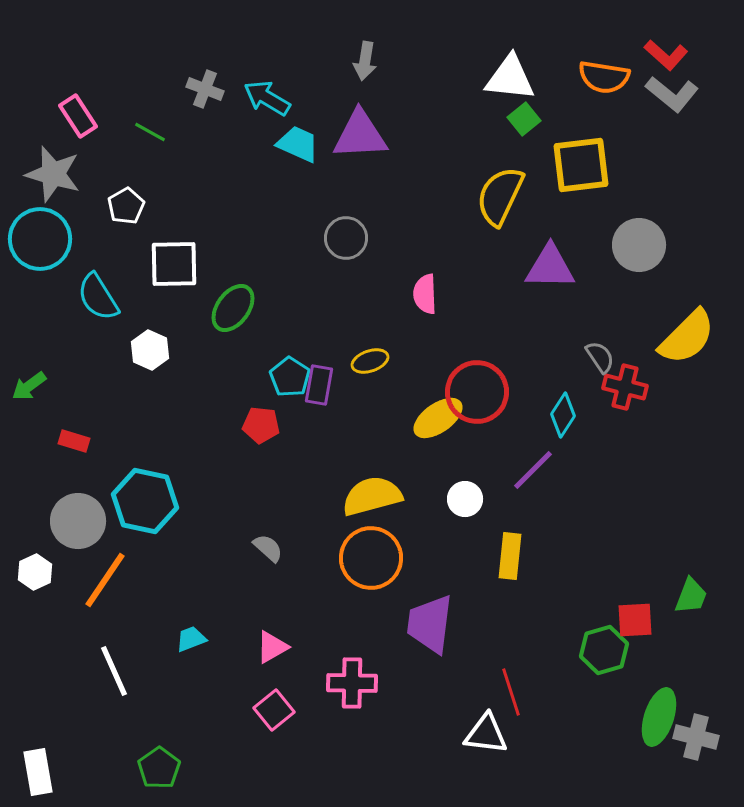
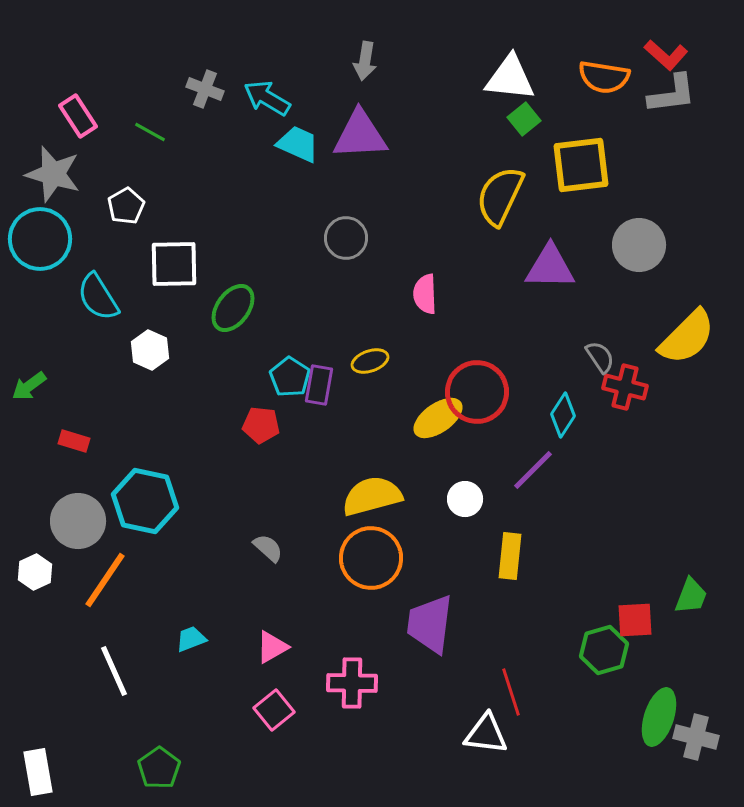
gray L-shape at (672, 94): rotated 46 degrees counterclockwise
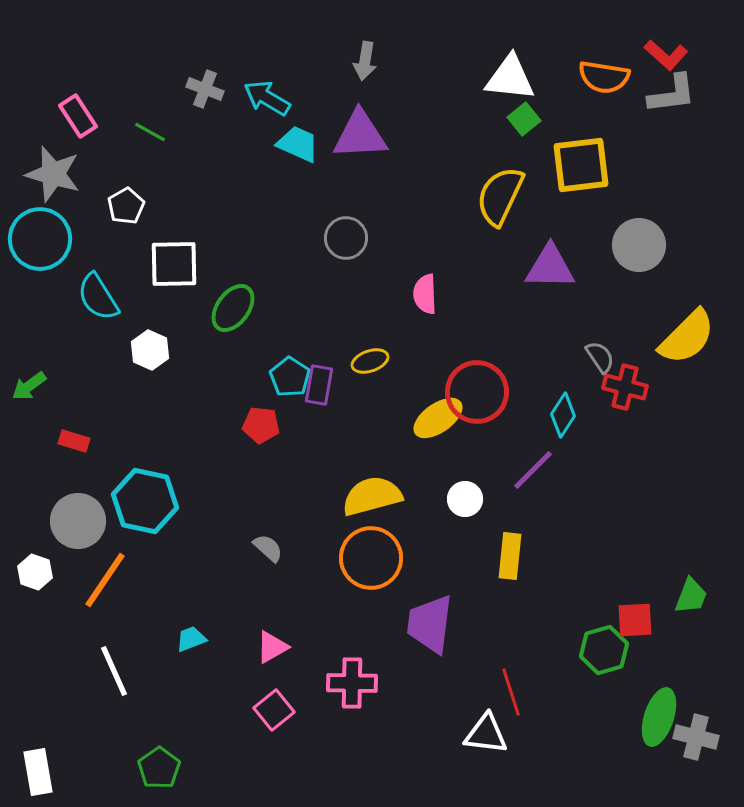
white hexagon at (35, 572): rotated 16 degrees counterclockwise
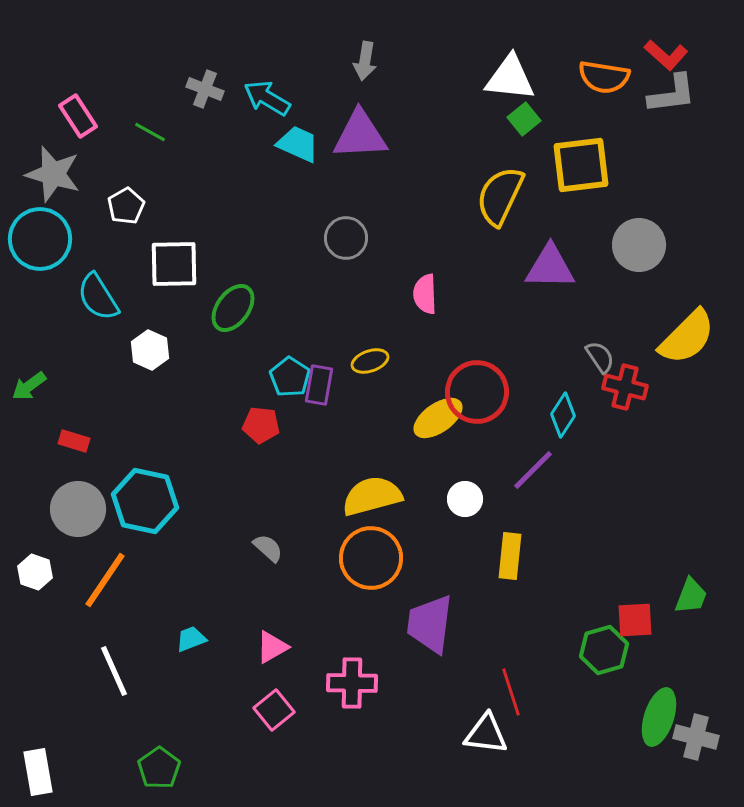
gray circle at (78, 521): moved 12 px up
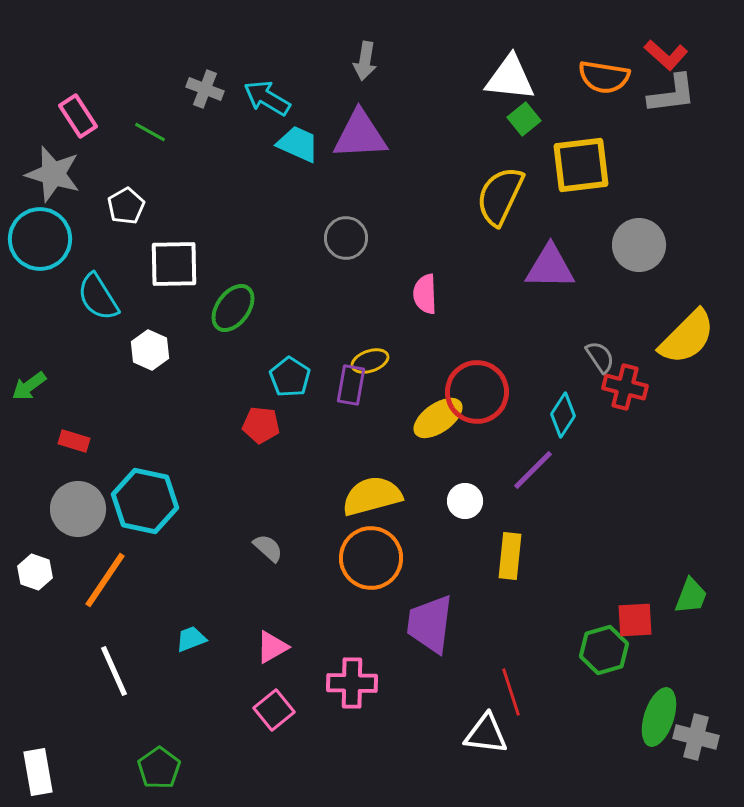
purple rectangle at (319, 385): moved 32 px right
white circle at (465, 499): moved 2 px down
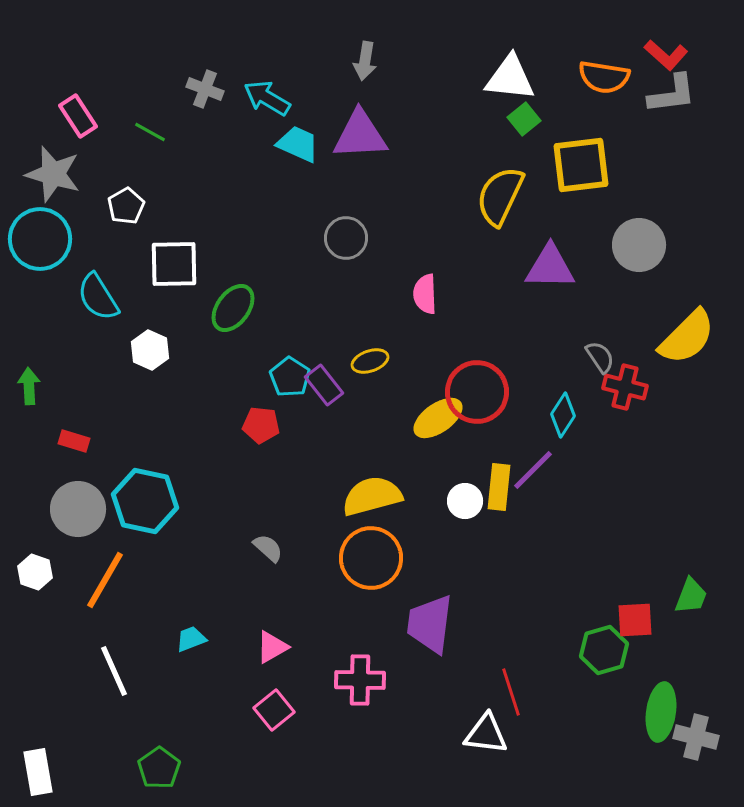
purple rectangle at (351, 385): moved 27 px left; rotated 48 degrees counterclockwise
green arrow at (29, 386): rotated 123 degrees clockwise
yellow rectangle at (510, 556): moved 11 px left, 69 px up
orange line at (105, 580): rotated 4 degrees counterclockwise
pink cross at (352, 683): moved 8 px right, 3 px up
green ellipse at (659, 717): moved 2 px right, 5 px up; rotated 10 degrees counterclockwise
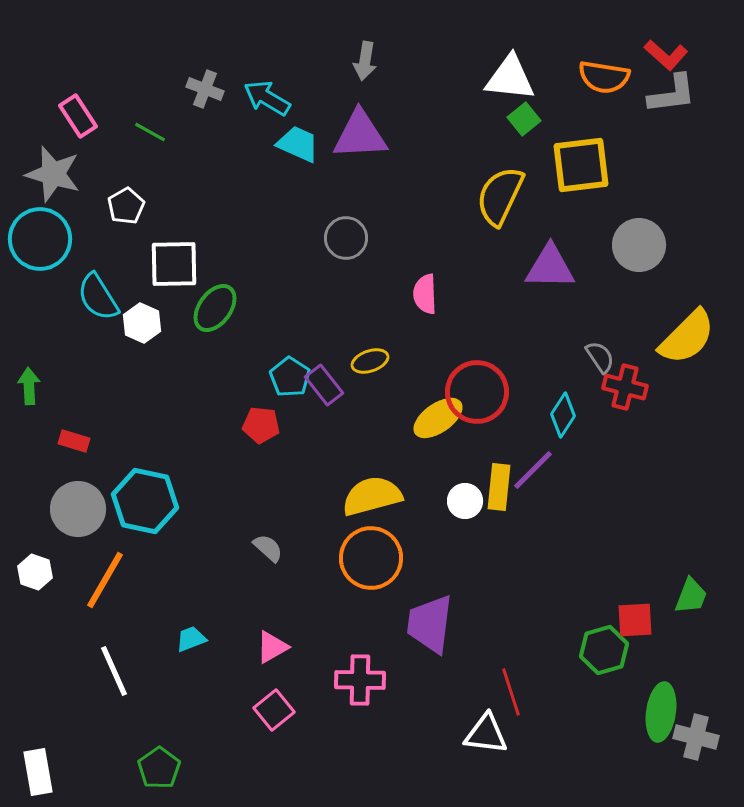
green ellipse at (233, 308): moved 18 px left
white hexagon at (150, 350): moved 8 px left, 27 px up
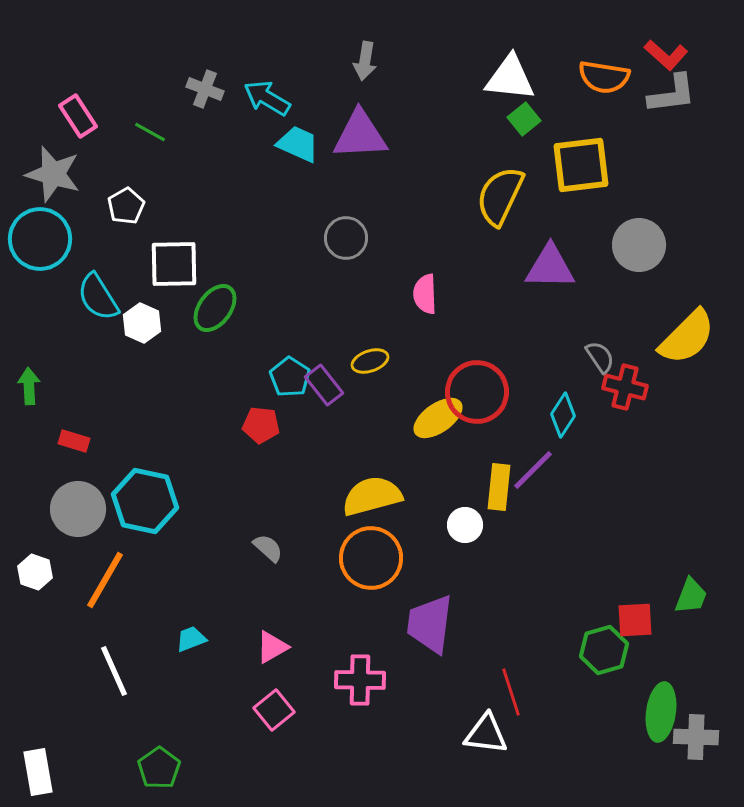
white circle at (465, 501): moved 24 px down
gray cross at (696, 737): rotated 12 degrees counterclockwise
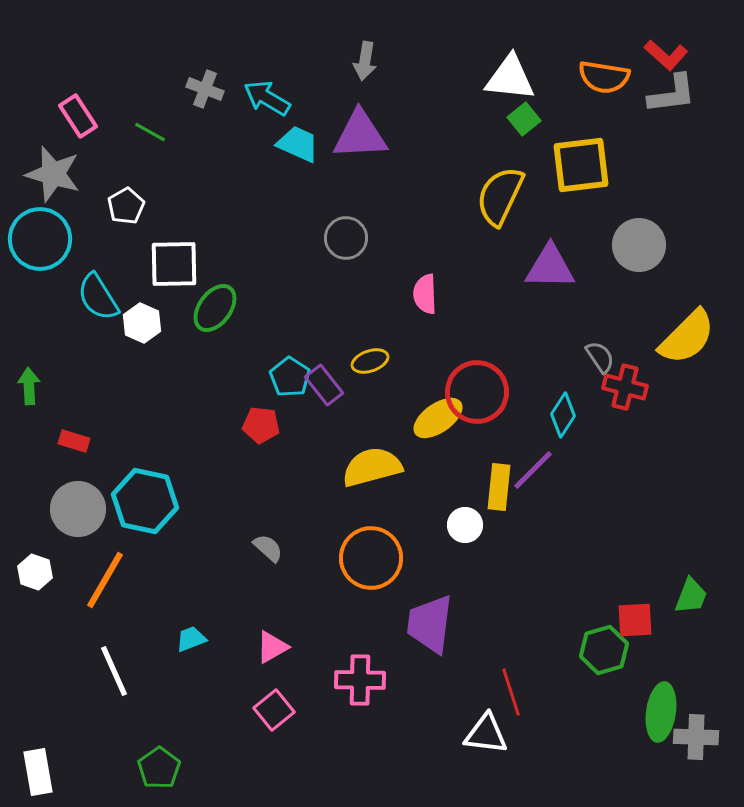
yellow semicircle at (372, 496): moved 29 px up
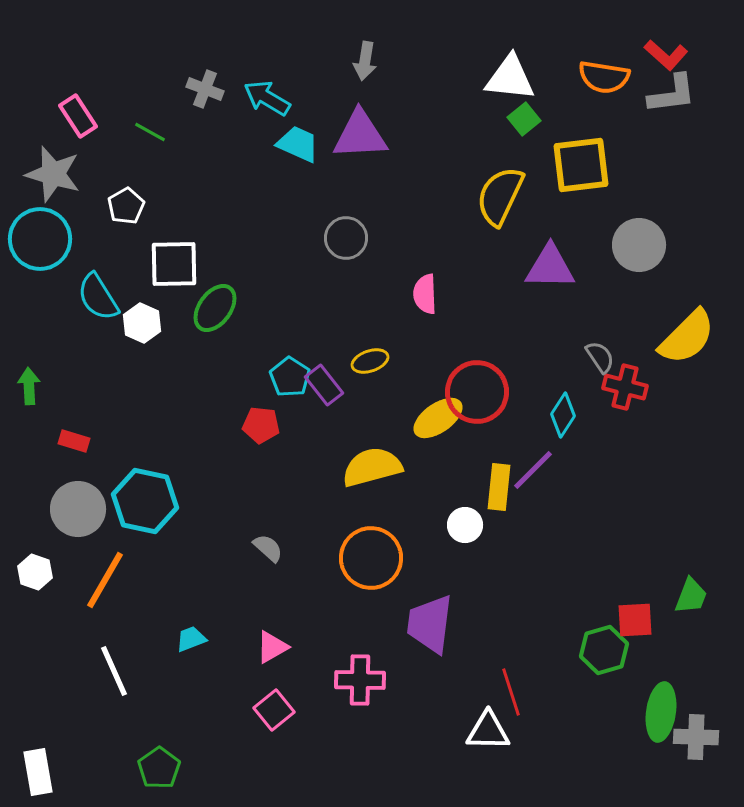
white triangle at (486, 734): moved 2 px right, 3 px up; rotated 6 degrees counterclockwise
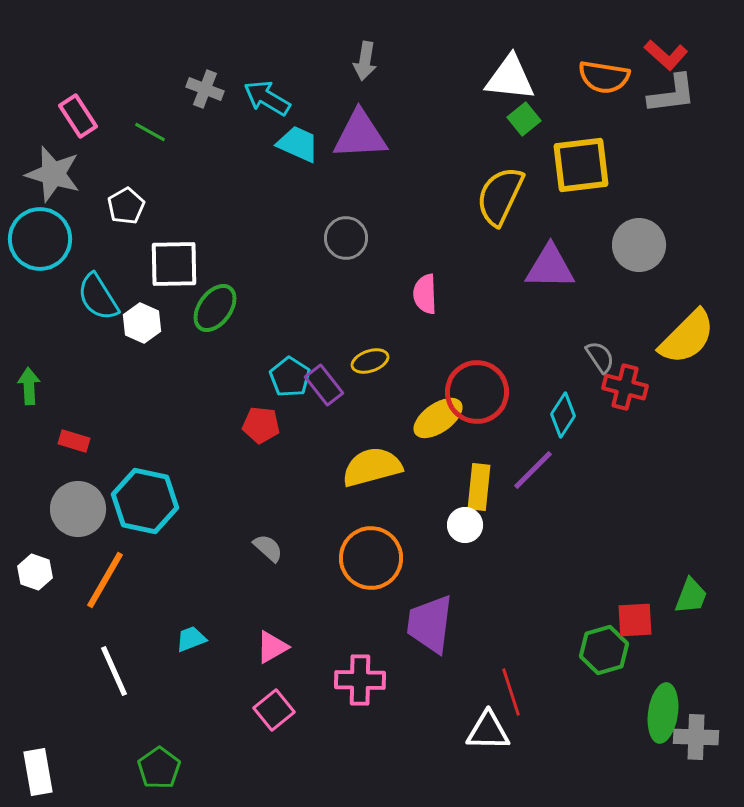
yellow rectangle at (499, 487): moved 20 px left
green ellipse at (661, 712): moved 2 px right, 1 px down
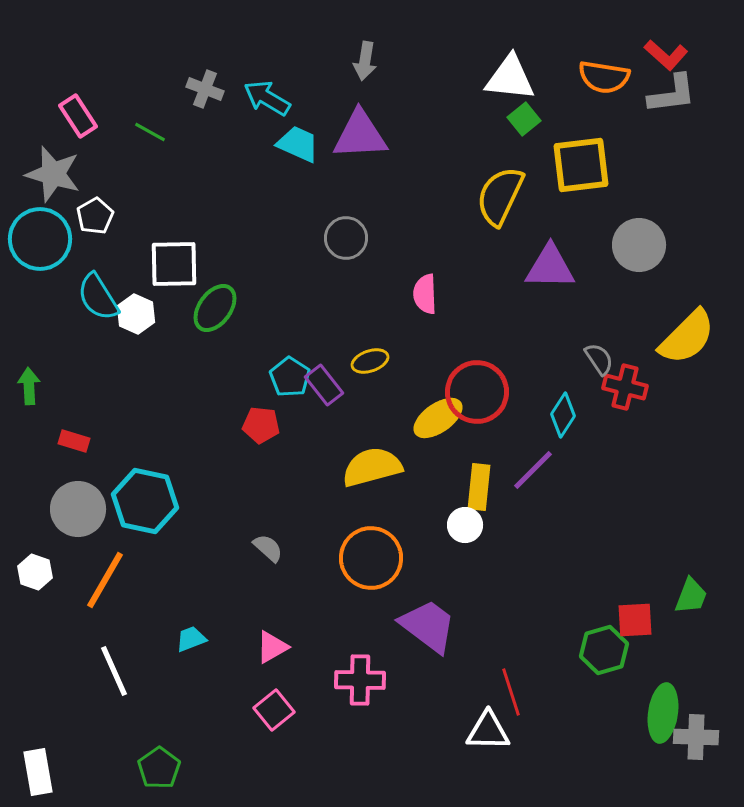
white pentagon at (126, 206): moved 31 px left, 10 px down
white hexagon at (142, 323): moved 6 px left, 9 px up
gray semicircle at (600, 357): moved 1 px left, 2 px down
purple trapezoid at (430, 624): moved 2 px left, 2 px down; rotated 120 degrees clockwise
